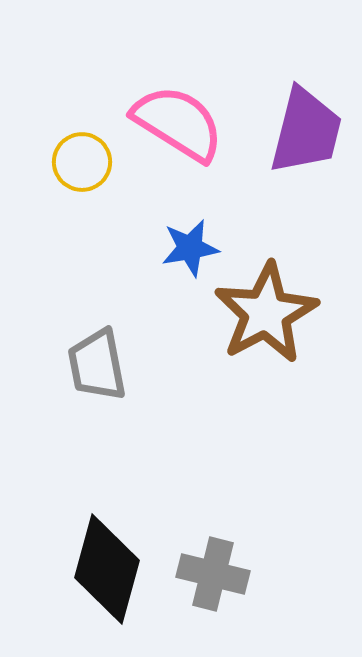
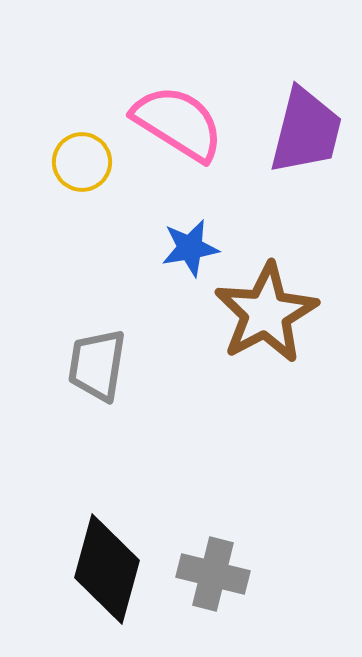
gray trapezoid: rotated 20 degrees clockwise
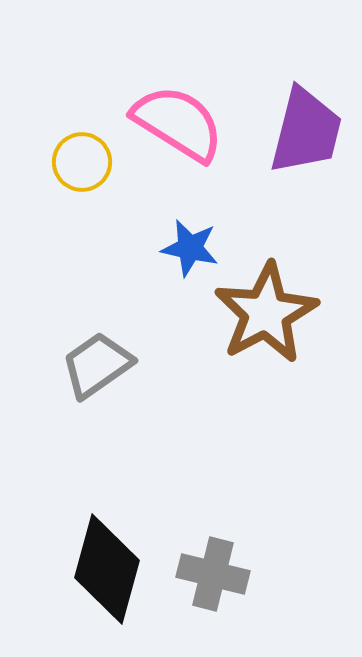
blue star: rotated 22 degrees clockwise
gray trapezoid: rotated 46 degrees clockwise
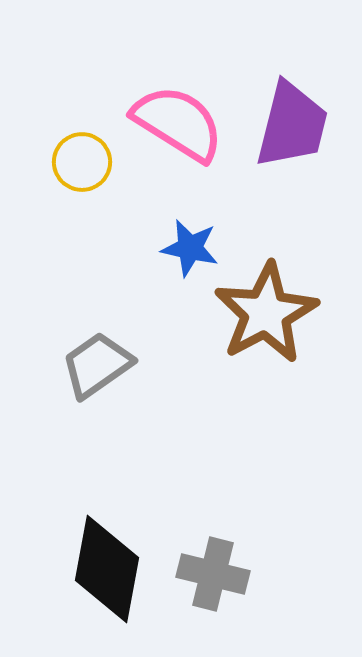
purple trapezoid: moved 14 px left, 6 px up
black diamond: rotated 5 degrees counterclockwise
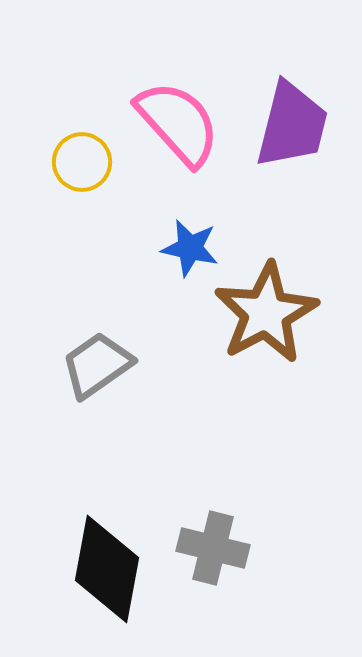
pink semicircle: rotated 16 degrees clockwise
gray cross: moved 26 px up
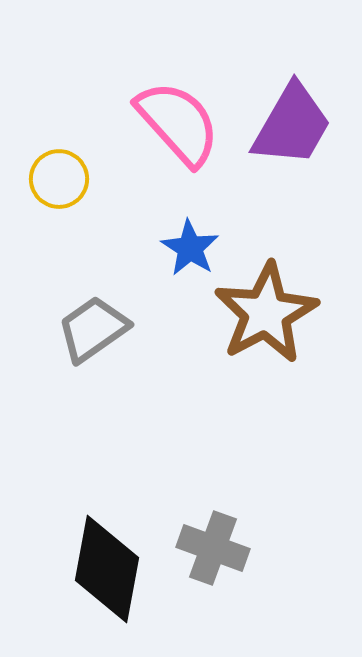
purple trapezoid: rotated 16 degrees clockwise
yellow circle: moved 23 px left, 17 px down
blue star: rotated 20 degrees clockwise
gray trapezoid: moved 4 px left, 36 px up
gray cross: rotated 6 degrees clockwise
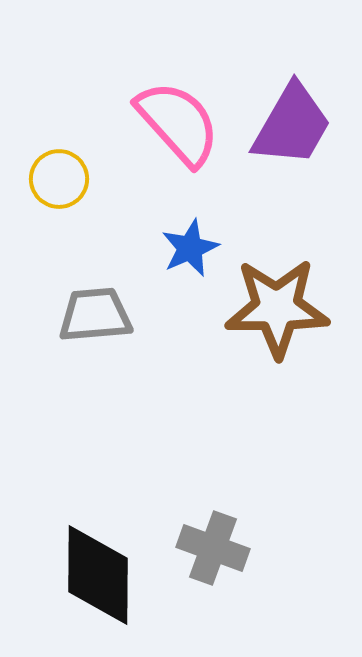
blue star: rotated 16 degrees clockwise
brown star: moved 11 px right, 5 px up; rotated 28 degrees clockwise
gray trapezoid: moved 2 px right, 14 px up; rotated 30 degrees clockwise
black diamond: moved 9 px left, 6 px down; rotated 10 degrees counterclockwise
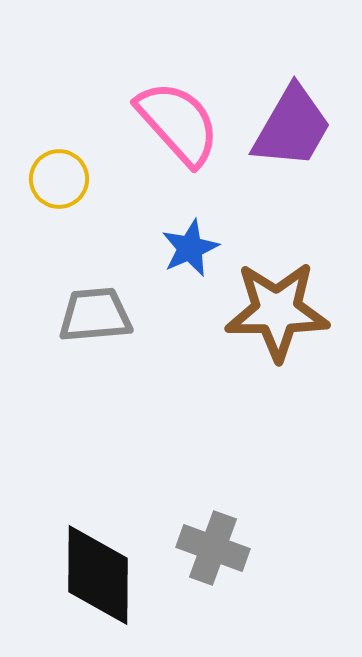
purple trapezoid: moved 2 px down
brown star: moved 3 px down
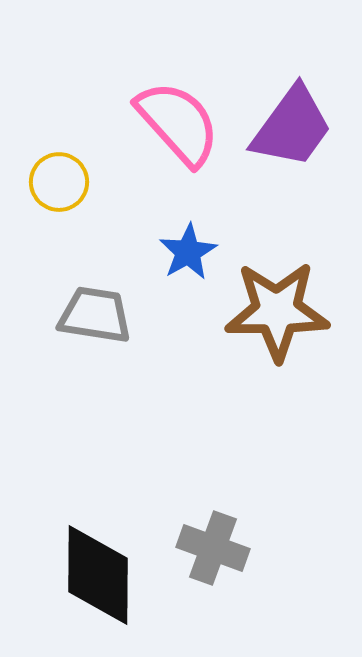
purple trapezoid: rotated 6 degrees clockwise
yellow circle: moved 3 px down
blue star: moved 2 px left, 4 px down; rotated 6 degrees counterclockwise
gray trapezoid: rotated 14 degrees clockwise
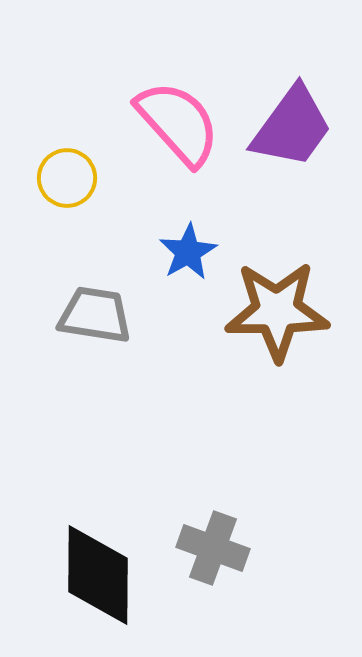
yellow circle: moved 8 px right, 4 px up
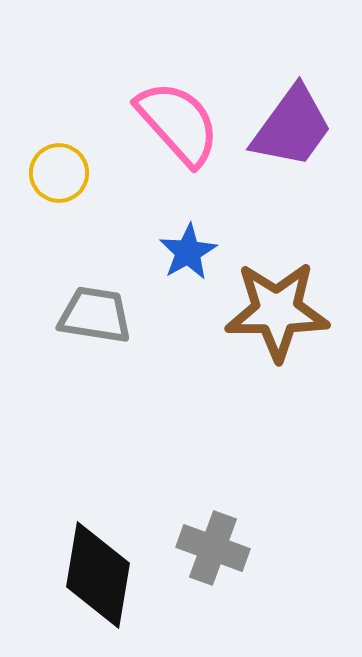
yellow circle: moved 8 px left, 5 px up
black diamond: rotated 9 degrees clockwise
